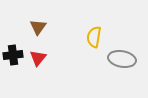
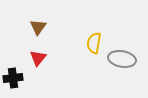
yellow semicircle: moved 6 px down
black cross: moved 23 px down
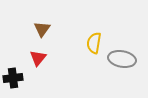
brown triangle: moved 4 px right, 2 px down
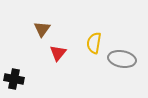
red triangle: moved 20 px right, 5 px up
black cross: moved 1 px right, 1 px down; rotated 18 degrees clockwise
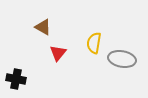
brown triangle: moved 1 px right, 2 px up; rotated 36 degrees counterclockwise
black cross: moved 2 px right
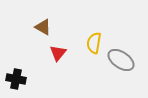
gray ellipse: moved 1 px left, 1 px down; rotated 24 degrees clockwise
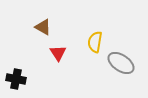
yellow semicircle: moved 1 px right, 1 px up
red triangle: rotated 12 degrees counterclockwise
gray ellipse: moved 3 px down
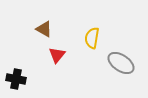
brown triangle: moved 1 px right, 2 px down
yellow semicircle: moved 3 px left, 4 px up
red triangle: moved 1 px left, 2 px down; rotated 12 degrees clockwise
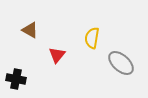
brown triangle: moved 14 px left, 1 px down
gray ellipse: rotated 8 degrees clockwise
